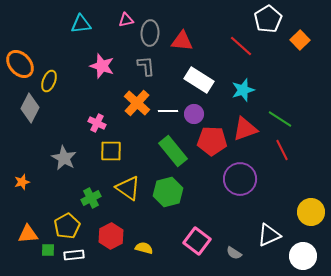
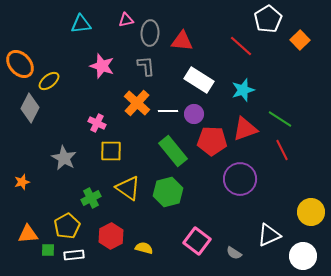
yellow ellipse at (49, 81): rotated 30 degrees clockwise
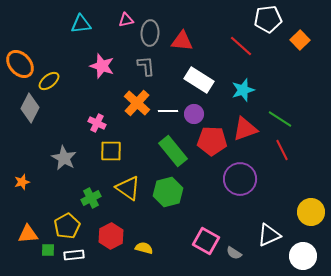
white pentagon at (268, 19): rotated 24 degrees clockwise
pink square at (197, 241): moved 9 px right; rotated 8 degrees counterclockwise
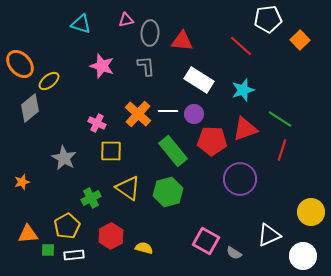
cyan triangle at (81, 24): rotated 25 degrees clockwise
orange cross at (137, 103): moved 1 px right, 11 px down
gray diamond at (30, 108): rotated 24 degrees clockwise
red line at (282, 150): rotated 45 degrees clockwise
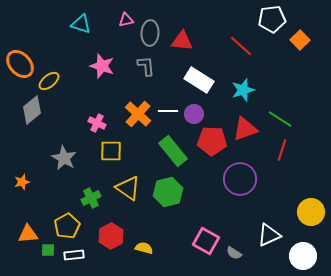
white pentagon at (268, 19): moved 4 px right
gray diamond at (30, 108): moved 2 px right, 2 px down
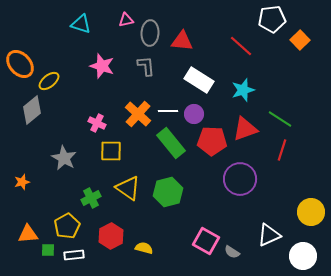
green rectangle at (173, 151): moved 2 px left, 8 px up
gray semicircle at (234, 253): moved 2 px left, 1 px up
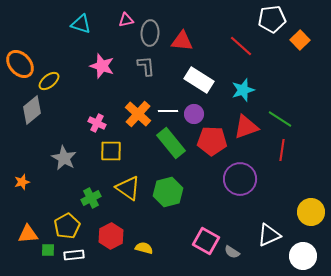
red triangle at (245, 129): moved 1 px right, 2 px up
red line at (282, 150): rotated 10 degrees counterclockwise
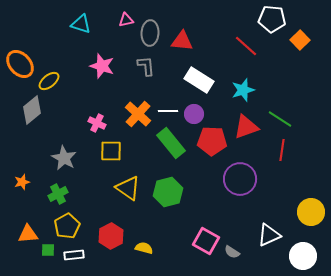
white pentagon at (272, 19): rotated 12 degrees clockwise
red line at (241, 46): moved 5 px right
green cross at (91, 198): moved 33 px left, 4 px up
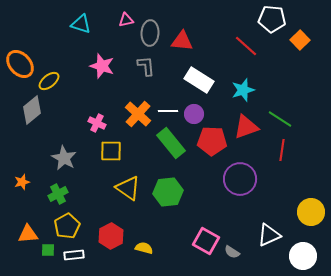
green hexagon at (168, 192): rotated 8 degrees clockwise
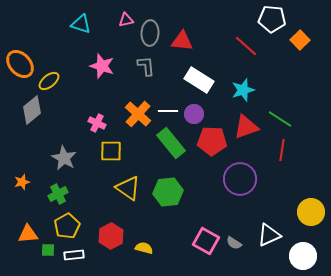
gray semicircle at (232, 252): moved 2 px right, 9 px up
